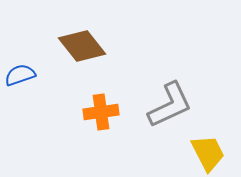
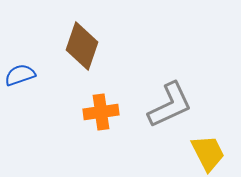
brown diamond: rotated 57 degrees clockwise
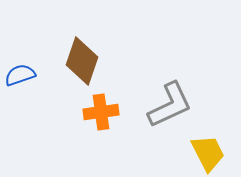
brown diamond: moved 15 px down
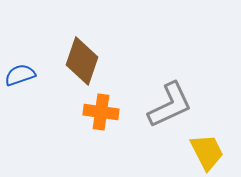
orange cross: rotated 16 degrees clockwise
yellow trapezoid: moved 1 px left, 1 px up
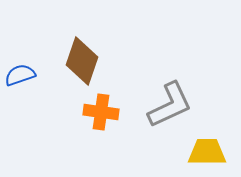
yellow trapezoid: rotated 63 degrees counterclockwise
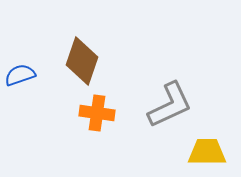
orange cross: moved 4 px left, 1 px down
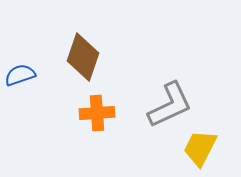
brown diamond: moved 1 px right, 4 px up
orange cross: rotated 12 degrees counterclockwise
yellow trapezoid: moved 7 px left, 4 px up; rotated 63 degrees counterclockwise
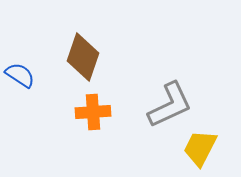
blue semicircle: rotated 52 degrees clockwise
orange cross: moved 4 px left, 1 px up
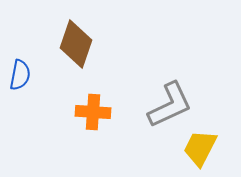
brown diamond: moved 7 px left, 13 px up
blue semicircle: rotated 68 degrees clockwise
orange cross: rotated 8 degrees clockwise
